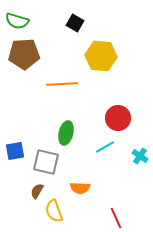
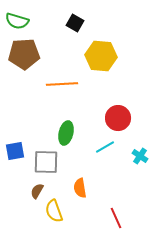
gray square: rotated 12 degrees counterclockwise
orange semicircle: rotated 78 degrees clockwise
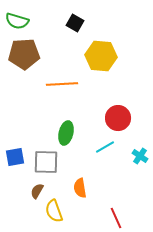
blue square: moved 6 px down
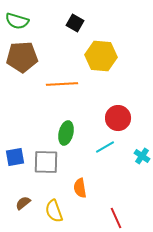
brown pentagon: moved 2 px left, 3 px down
cyan cross: moved 2 px right
brown semicircle: moved 14 px left, 12 px down; rotated 21 degrees clockwise
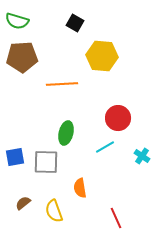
yellow hexagon: moved 1 px right
